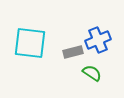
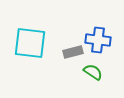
blue cross: rotated 30 degrees clockwise
green semicircle: moved 1 px right, 1 px up
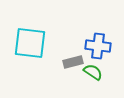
blue cross: moved 6 px down
gray rectangle: moved 10 px down
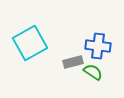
cyan square: rotated 36 degrees counterclockwise
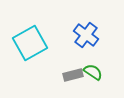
blue cross: moved 12 px left, 11 px up; rotated 30 degrees clockwise
gray rectangle: moved 13 px down
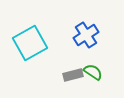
blue cross: rotated 20 degrees clockwise
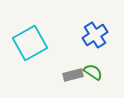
blue cross: moved 9 px right
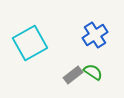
gray rectangle: rotated 24 degrees counterclockwise
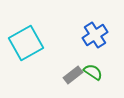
cyan square: moved 4 px left
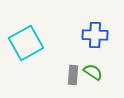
blue cross: rotated 35 degrees clockwise
gray rectangle: rotated 48 degrees counterclockwise
